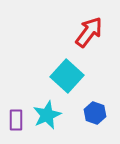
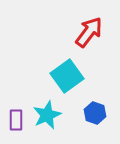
cyan square: rotated 12 degrees clockwise
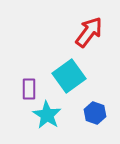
cyan square: moved 2 px right
cyan star: rotated 16 degrees counterclockwise
purple rectangle: moved 13 px right, 31 px up
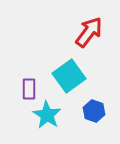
blue hexagon: moved 1 px left, 2 px up
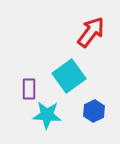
red arrow: moved 2 px right
blue hexagon: rotated 15 degrees clockwise
cyan star: rotated 28 degrees counterclockwise
